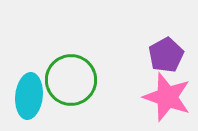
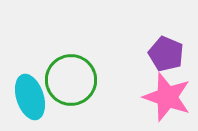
purple pentagon: moved 1 px up; rotated 20 degrees counterclockwise
cyan ellipse: moved 1 px right, 1 px down; rotated 24 degrees counterclockwise
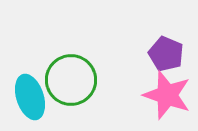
pink star: moved 2 px up
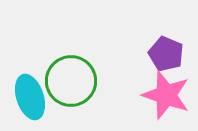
green circle: moved 1 px down
pink star: moved 1 px left
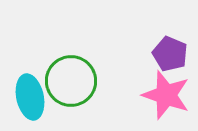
purple pentagon: moved 4 px right
cyan ellipse: rotated 6 degrees clockwise
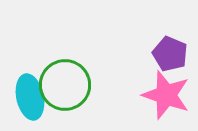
green circle: moved 6 px left, 4 px down
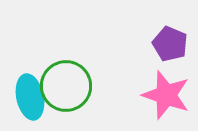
purple pentagon: moved 10 px up
green circle: moved 1 px right, 1 px down
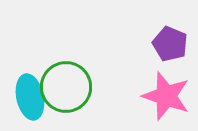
green circle: moved 1 px down
pink star: moved 1 px down
